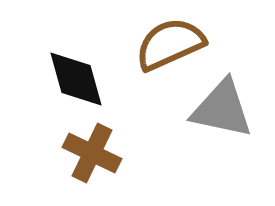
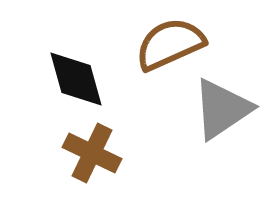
gray triangle: rotated 46 degrees counterclockwise
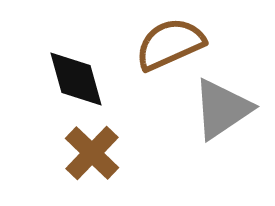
brown cross: rotated 18 degrees clockwise
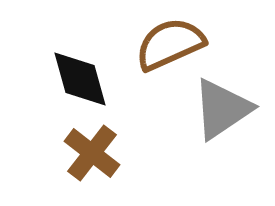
black diamond: moved 4 px right
brown cross: rotated 6 degrees counterclockwise
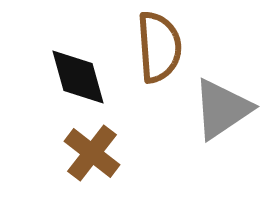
brown semicircle: moved 11 px left, 3 px down; rotated 110 degrees clockwise
black diamond: moved 2 px left, 2 px up
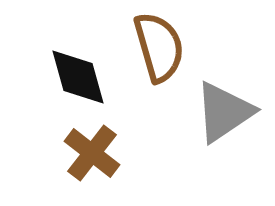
brown semicircle: rotated 12 degrees counterclockwise
gray triangle: moved 2 px right, 3 px down
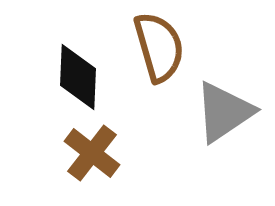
black diamond: rotated 18 degrees clockwise
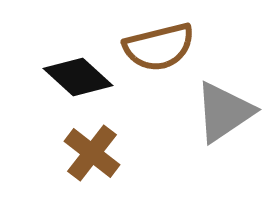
brown semicircle: rotated 92 degrees clockwise
black diamond: rotated 50 degrees counterclockwise
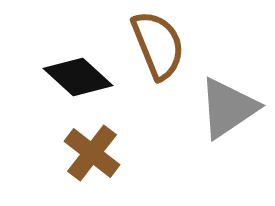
brown semicircle: moved 1 px left, 2 px up; rotated 98 degrees counterclockwise
gray triangle: moved 4 px right, 4 px up
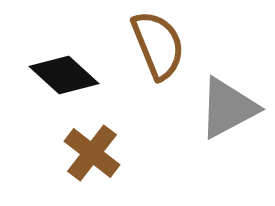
black diamond: moved 14 px left, 2 px up
gray triangle: rotated 6 degrees clockwise
